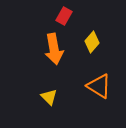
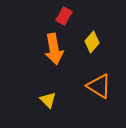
yellow triangle: moved 1 px left, 3 px down
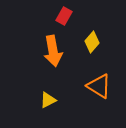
orange arrow: moved 1 px left, 2 px down
yellow triangle: rotated 48 degrees clockwise
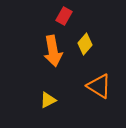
yellow diamond: moved 7 px left, 2 px down
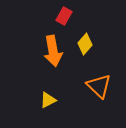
orange triangle: rotated 12 degrees clockwise
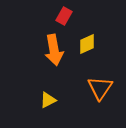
yellow diamond: moved 2 px right; rotated 25 degrees clockwise
orange arrow: moved 1 px right, 1 px up
orange triangle: moved 1 px right, 2 px down; rotated 20 degrees clockwise
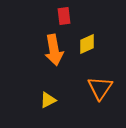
red rectangle: rotated 36 degrees counterclockwise
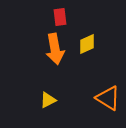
red rectangle: moved 4 px left, 1 px down
orange arrow: moved 1 px right, 1 px up
orange triangle: moved 8 px right, 10 px down; rotated 32 degrees counterclockwise
